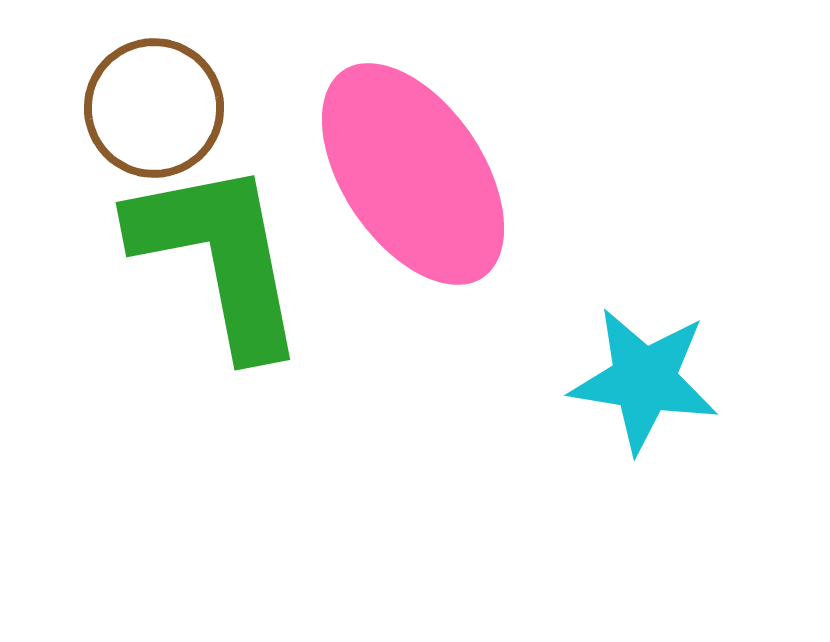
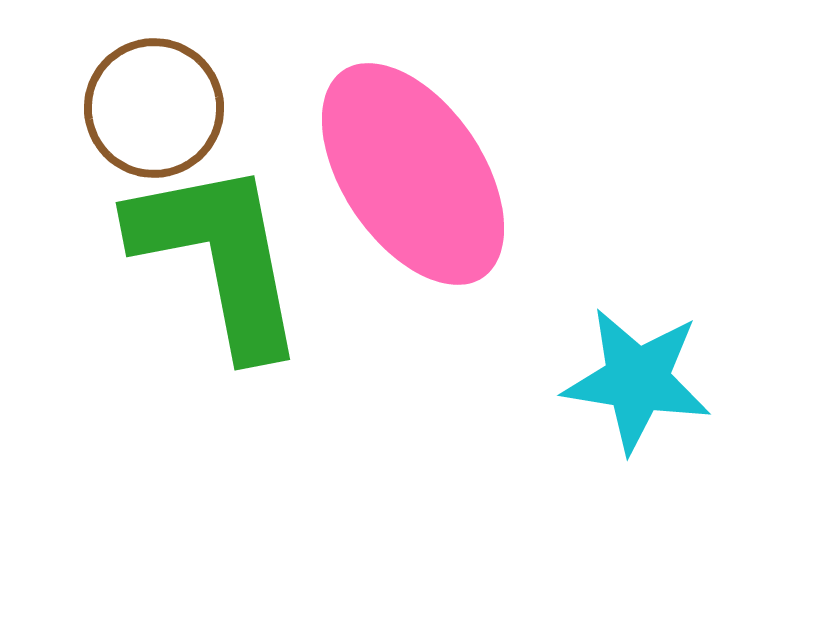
cyan star: moved 7 px left
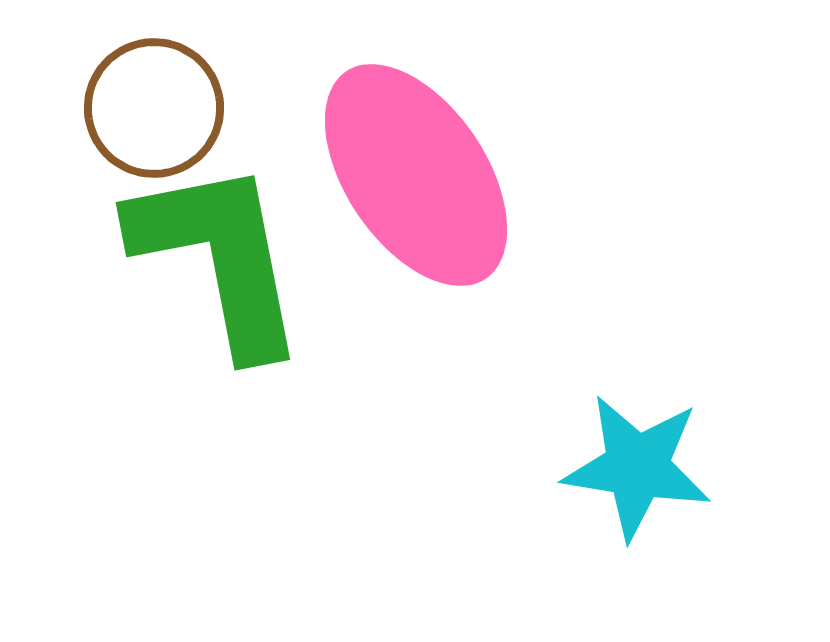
pink ellipse: moved 3 px right, 1 px down
cyan star: moved 87 px down
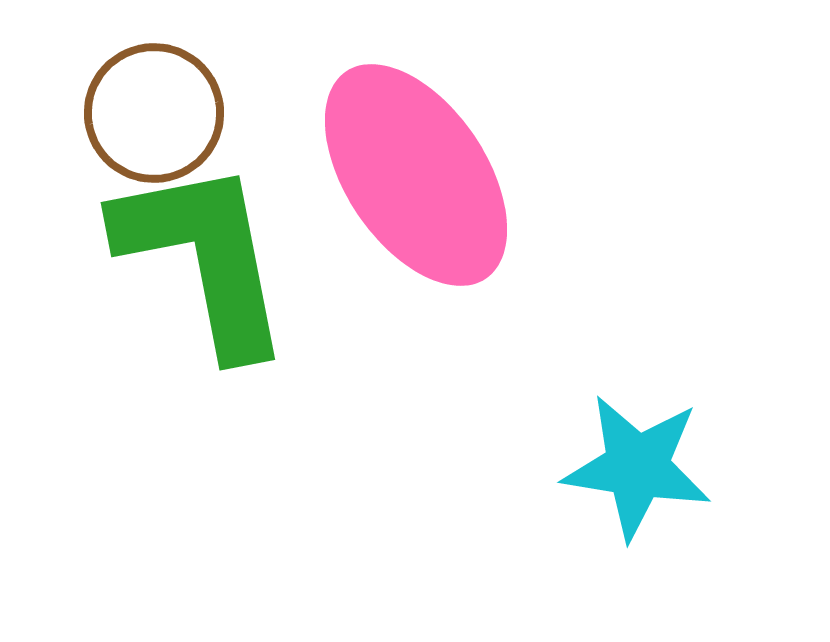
brown circle: moved 5 px down
green L-shape: moved 15 px left
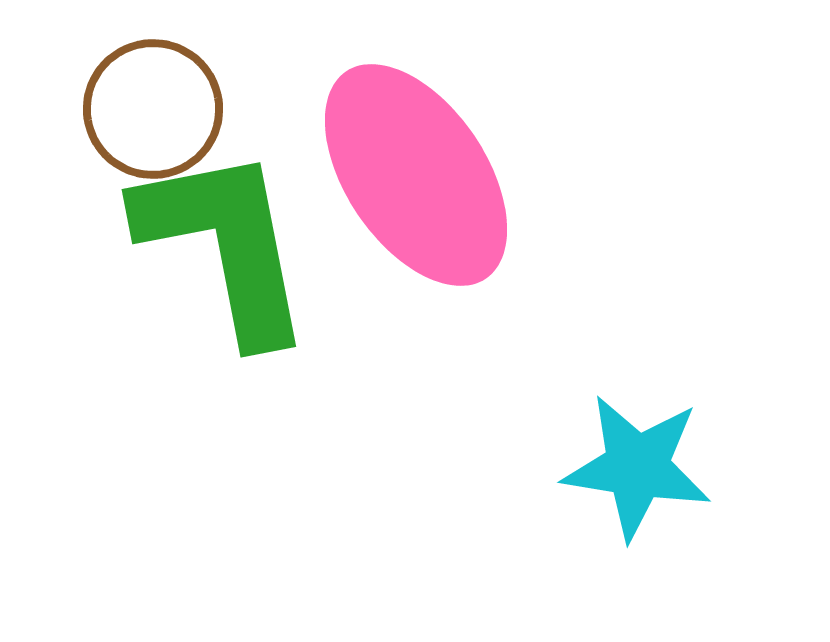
brown circle: moved 1 px left, 4 px up
green L-shape: moved 21 px right, 13 px up
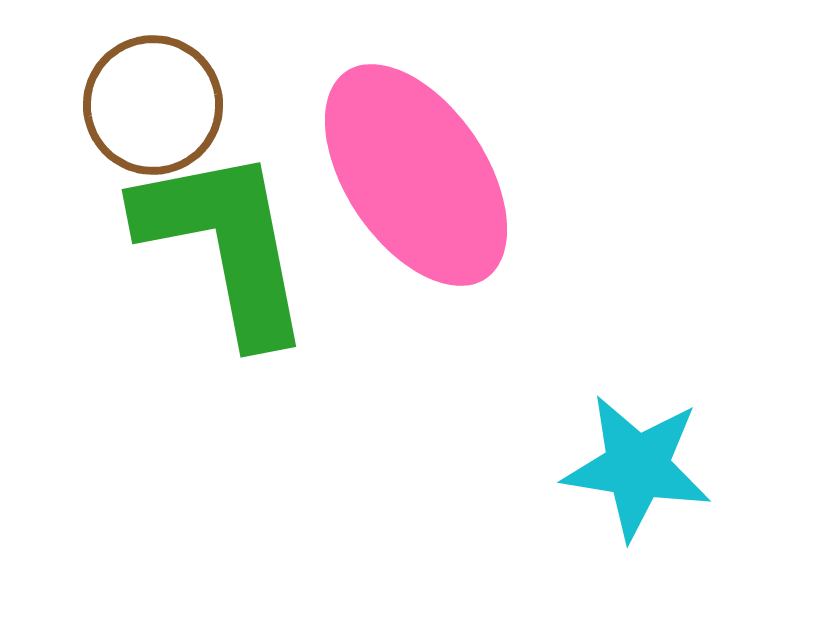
brown circle: moved 4 px up
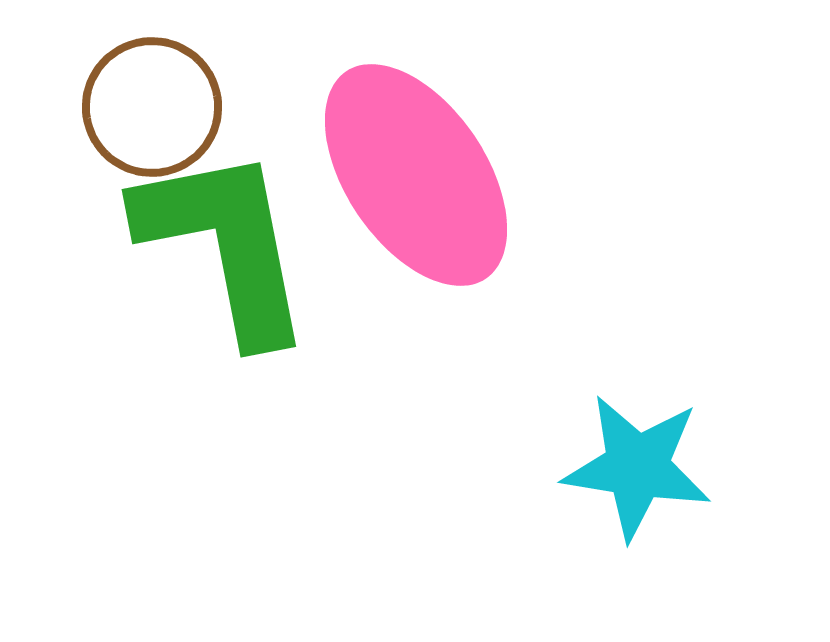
brown circle: moved 1 px left, 2 px down
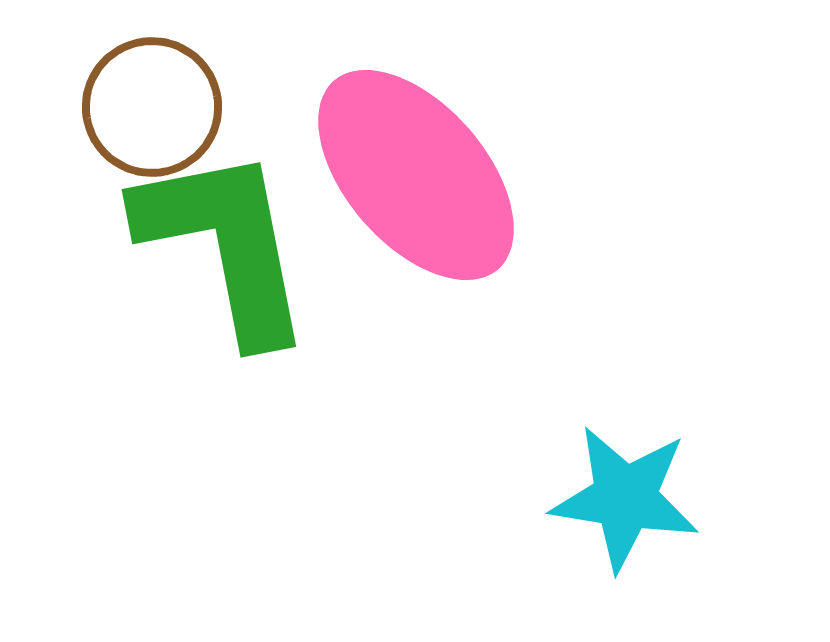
pink ellipse: rotated 7 degrees counterclockwise
cyan star: moved 12 px left, 31 px down
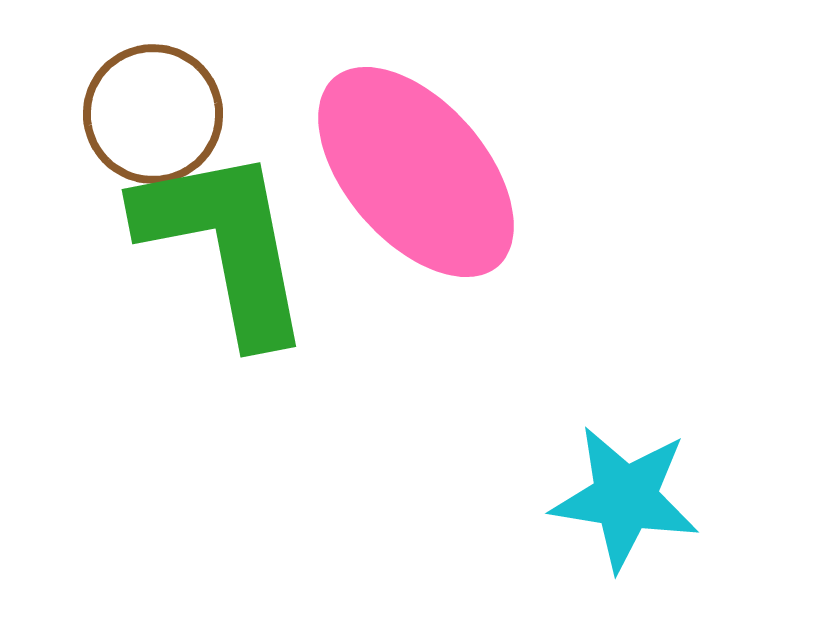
brown circle: moved 1 px right, 7 px down
pink ellipse: moved 3 px up
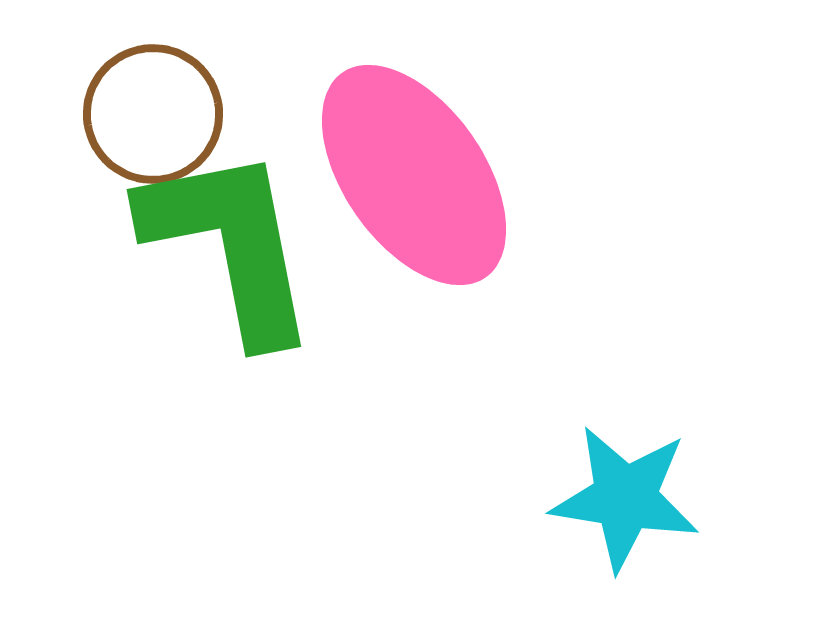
pink ellipse: moved 2 px left, 3 px down; rotated 6 degrees clockwise
green L-shape: moved 5 px right
